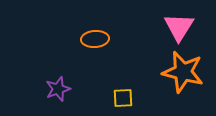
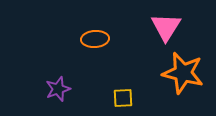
pink triangle: moved 13 px left
orange star: moved 1 px down
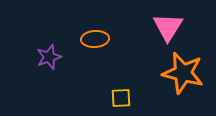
pink triangle: moved 2 px right
purple star: moved 9 px left, 32 px up
yellow square: moved 2 px left
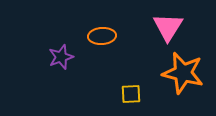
orange ellipse: moved 7 px right, 3 px up
purple star: moved 12 px right
yellow square: moved 10 px right, 4 px up
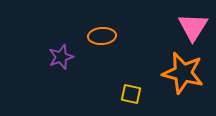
pink triangle: moved 25 px right
yellow square: rotated 15 degrees clockwise
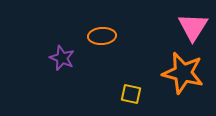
purple star: moved 1 px right, 1 px down; rotated 30 degrees counterclockwise
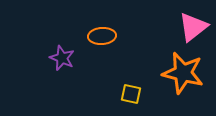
pink triangle: rotated 20 degrees clockwise
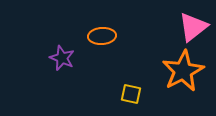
orange star: moved 2 px up; rotated 30 degrees clockwise
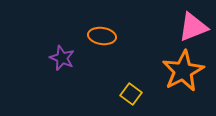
pink triangle: rotated 16 degrees clockwise
orange ellipse: rotated 12 degrees clockwise
yellow square: rotated 25 degrees clockwise
